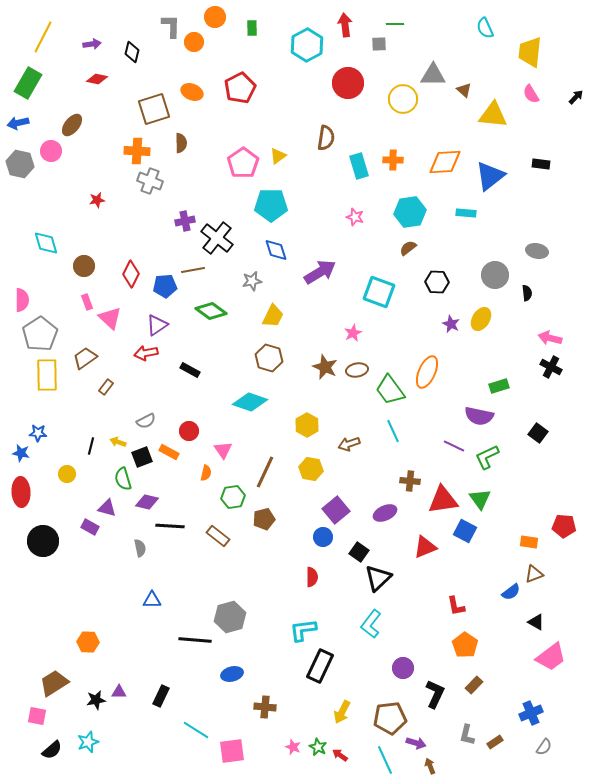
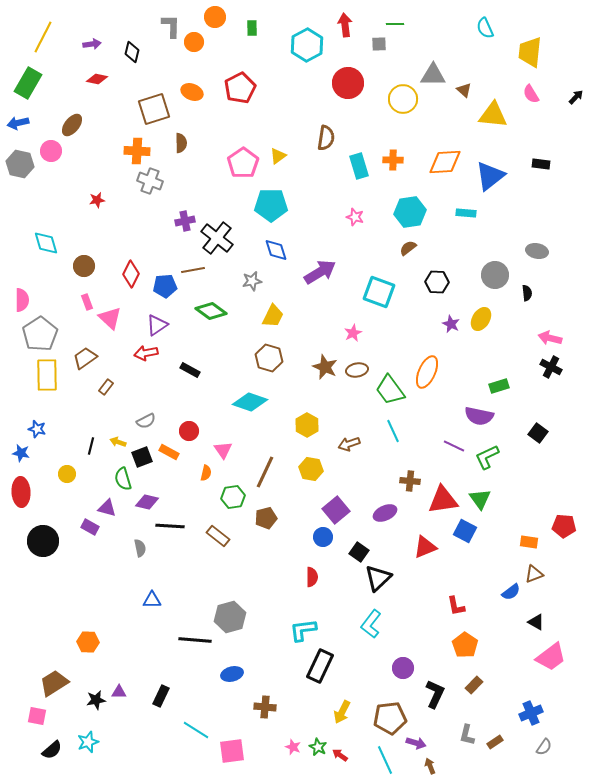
blue star at (38, 433): moved 1 px left, 4 px up; rotated 12 degrees clockwise
brown pentagon at (264, 519): moved 2 px right, 1 px up
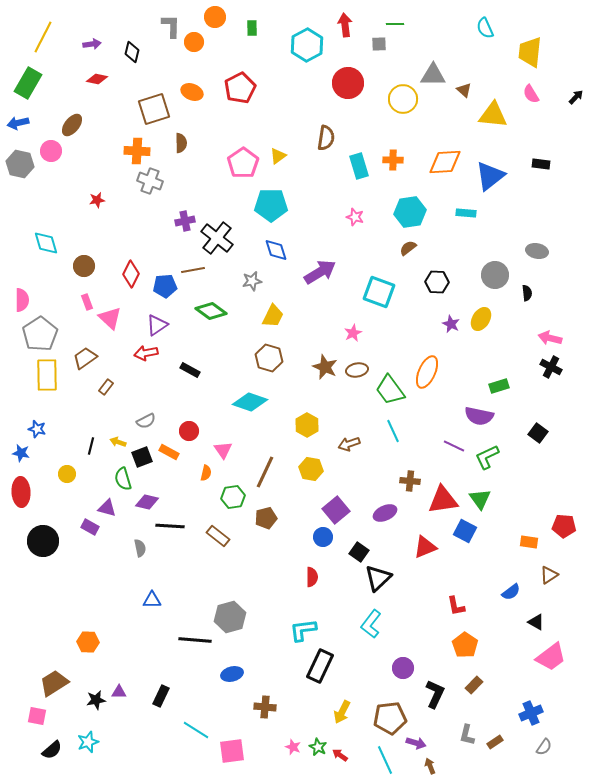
brown triangle at (534, 574): moved 15 px right, 1 px down; rotated 12 degrees counterclockwise
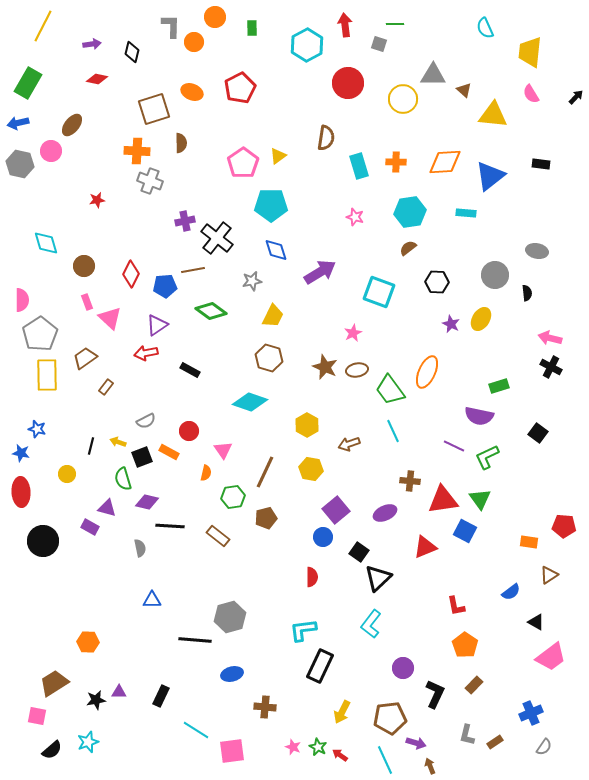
yellow line at (43, 37): moved 11 px up
gray square at (379, 44): rotated 21 degrees clockwise
orange cross at (393, 160): moved 3 px right, 2 px down
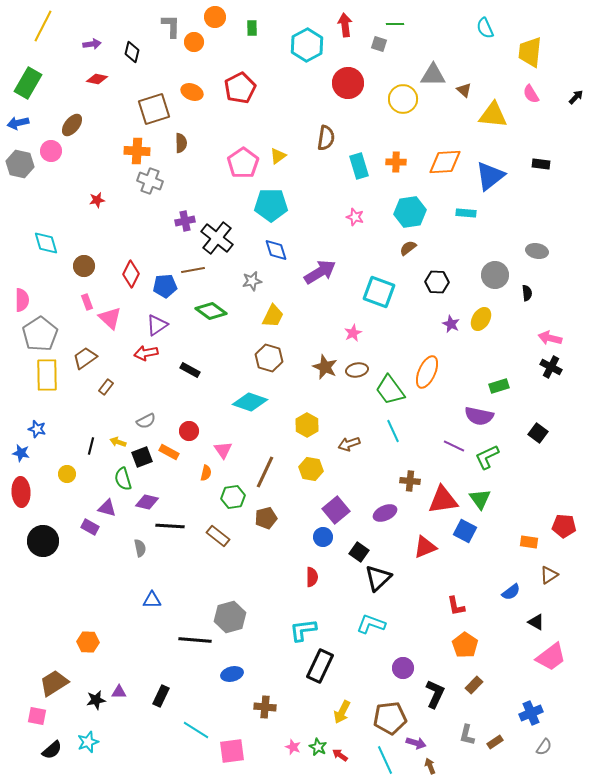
cyan L-shape at (371, 624): rotated 72 degrees clockwise
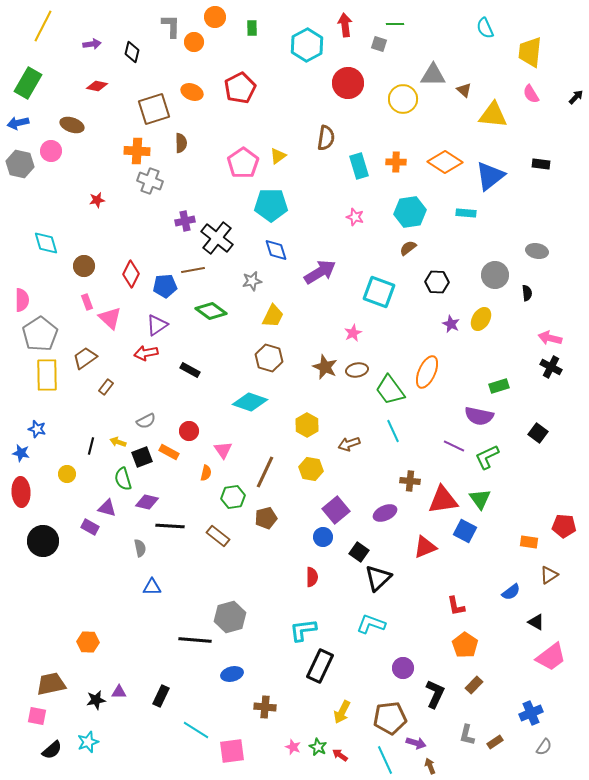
red diamond at (97, 79): moved 7 px down
brown ellipse at (72, 125): rotated 70 degrees clockwise
orange diamond at (445, 162): rotated 36 degrees clockwise
blue triangle at (152, 600): moved 13 px up
brown trapezoid at (54, 683): moved 3 px left, 1 px down; rotated 20 degrees clockwise
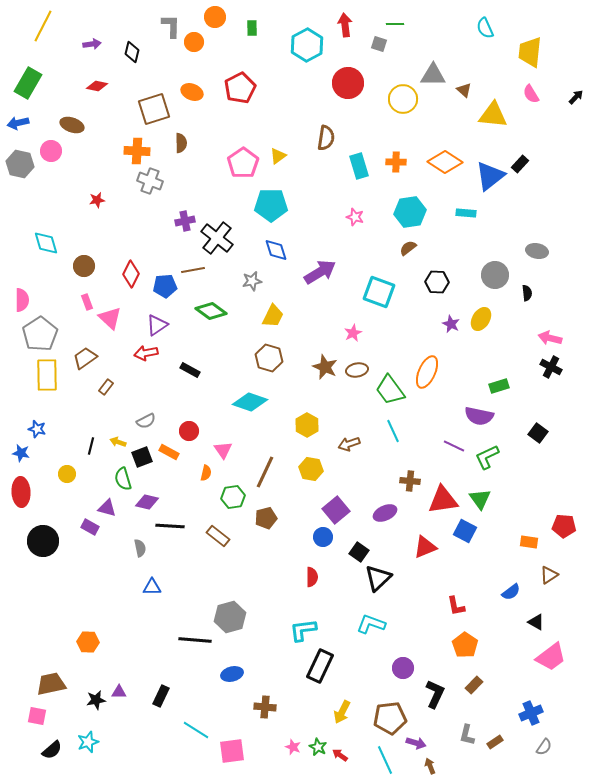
black rectangle at (541, 164): moved 21 px left; rotated 54 degrees counterclockwise
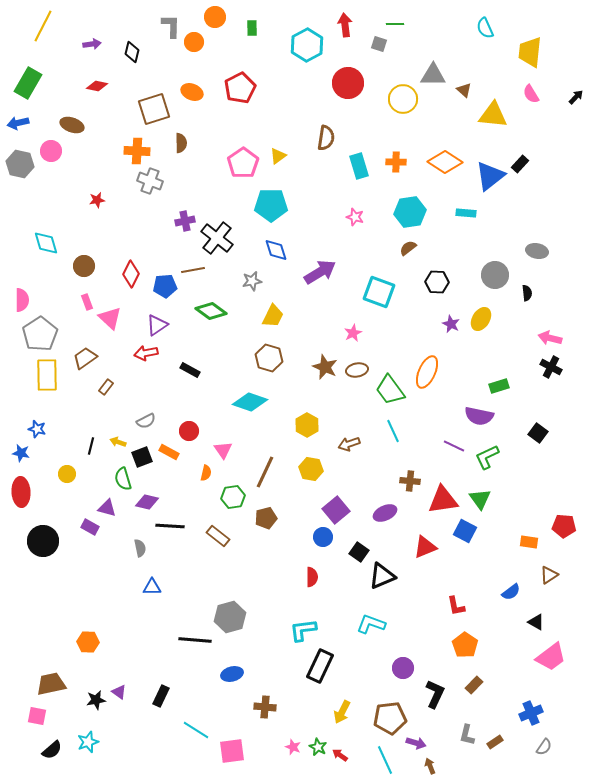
black triangle at (378, 578): moved 4 px right, 2 px up; rotated 20 degrees clockwise
purple triangle at (119, 692): rotated 35 degrees clockwise
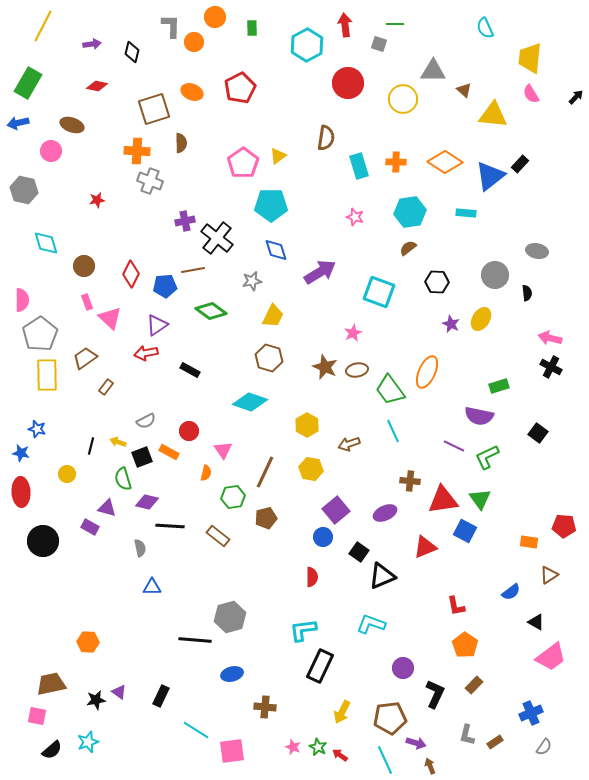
yellow trapezoid at (530, 52): moved 6 px down
gray triangle at (433, 75): moved 4 px up
gray hexagon at (20, 164): moved 4 px right, 26 px down
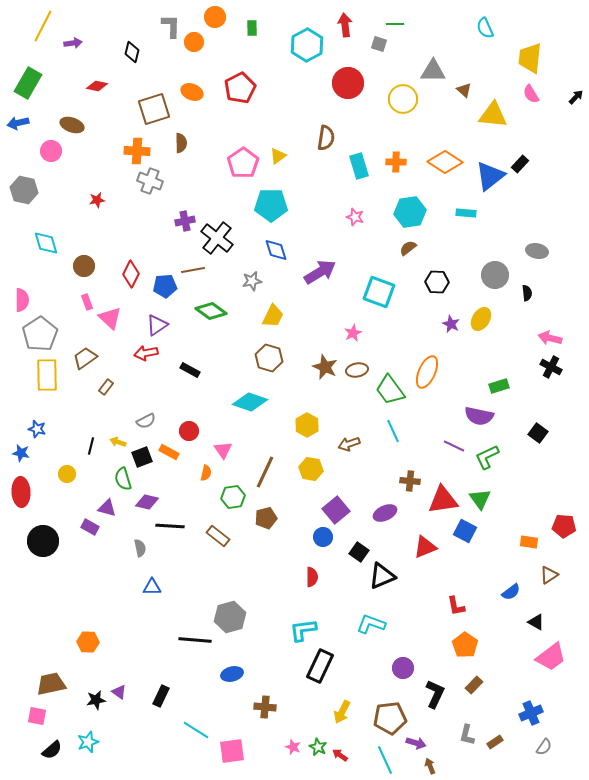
purple arrow at (92, 44): moved 19 px left, 1 px up
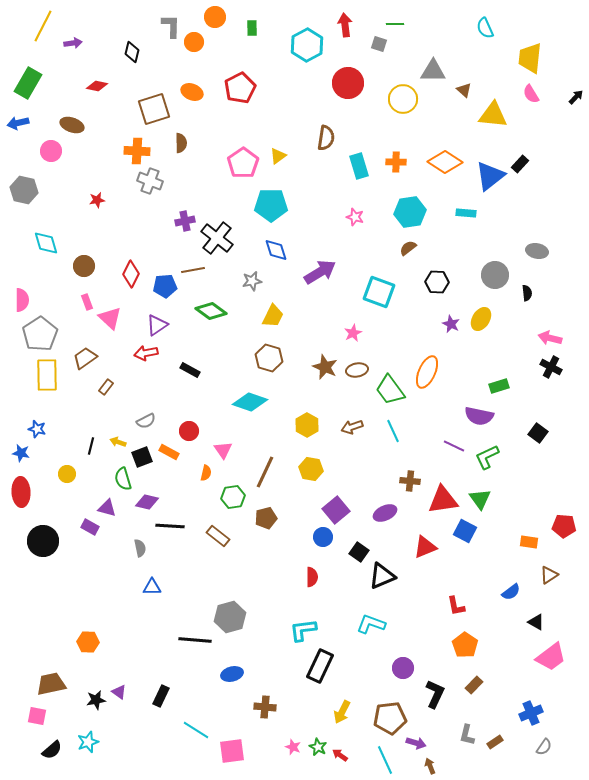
brown arrow at (349, 444): moved 3 px right, 17 px up
